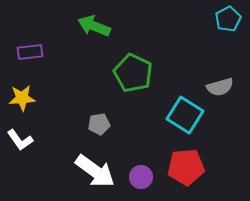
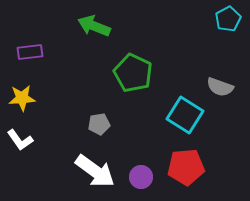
gray semicircle: rotated 36 degrees clockwise
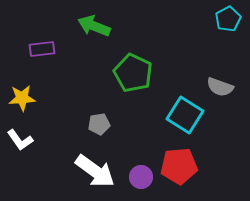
purple rectangle: moved 12 px right, 3 px up
red pentagon: moved 7 px left, 1 px up
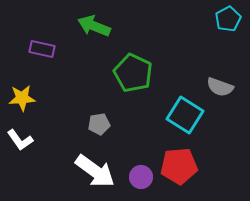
purple rectangle: rotated 20 degrees clockwise
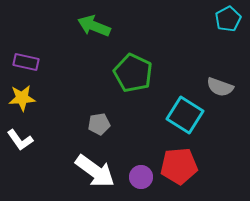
purple rectangle: moved 16 px left, 13 px down
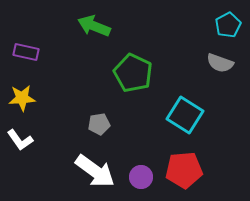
cyan pentagon: moved 6 px down
purple rectangle: moved 10 px up
gray semicircle: moved 24 px up
red pentagon: moved 5 px right, 4 px down
